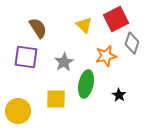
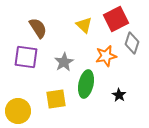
yellow square: rotated 10 degrees counterclockwise
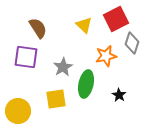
gray star: moved 1 px left, 5 px down
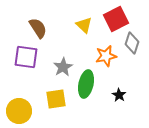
yellow circle: moved 1 px right
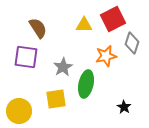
red square: moved 3 px left
yellow triangle: rotated 42 degrees counterclockwise
black star: moved 5 px right, 12 px down
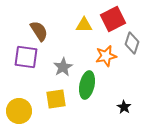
brown semicircle: moved 1 px right, 3 px down
green ellipse: moved 1 px right, 1 px down
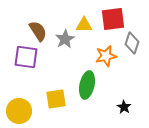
red square: rotated 20 degrees clockwise
brown semicircle: moved 1 px left
gray star: moved 2 px right, 28 px up
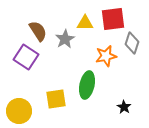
yellow triangle: moved 1 px right, 2 px up
purple square: rotated 25 degrees clockwise
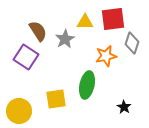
yellow triangle: moved 1 px up
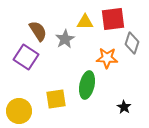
orange star: moved 1 px right, 2 px down; rotated 15 degrees clockwise
